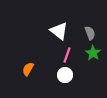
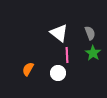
white triangle: moved 2 px down
pink line: rotated 21 degrees counterclockwise
white circle: moved 7 px left, 2 px up
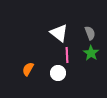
green star: moved 2 px left
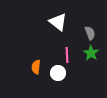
white triangle: moved 1 px left, 11 px up
orange semicircle: moved 8 px right, 2 px up; rotated 24 degrees counterclockwise
